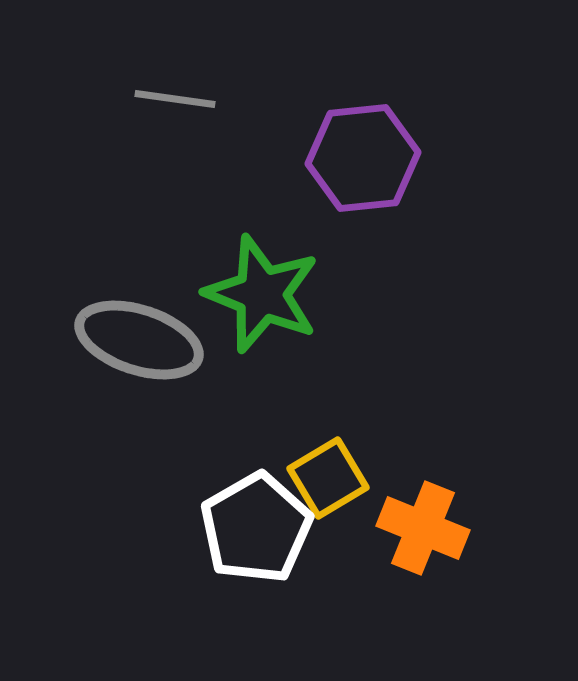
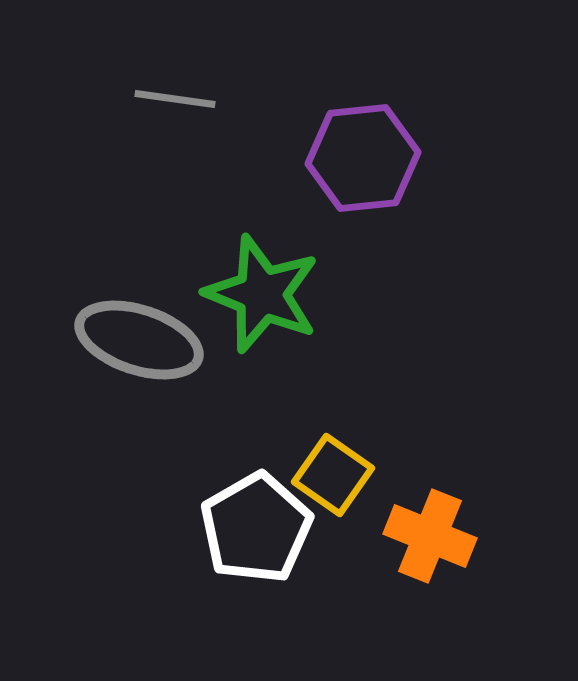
yellow square: moved 5 px right, 3 px up; rotated 24 degrees counterclockwise
orange cross: moved 7 px right, 8 px down
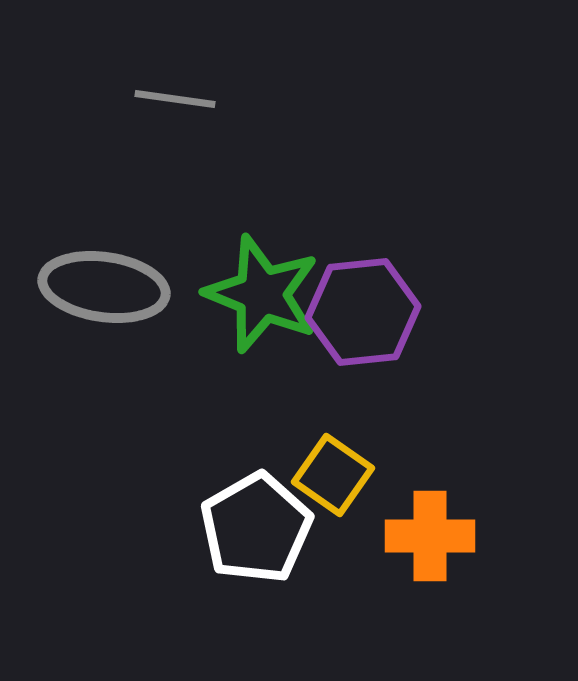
purple hexagon: moved 154 px down
gray ellipse: moved 35 px left, 53 px up; rotated 10 degrees counterclockwise
orange cross: rotated 22 degrees counterclockwise
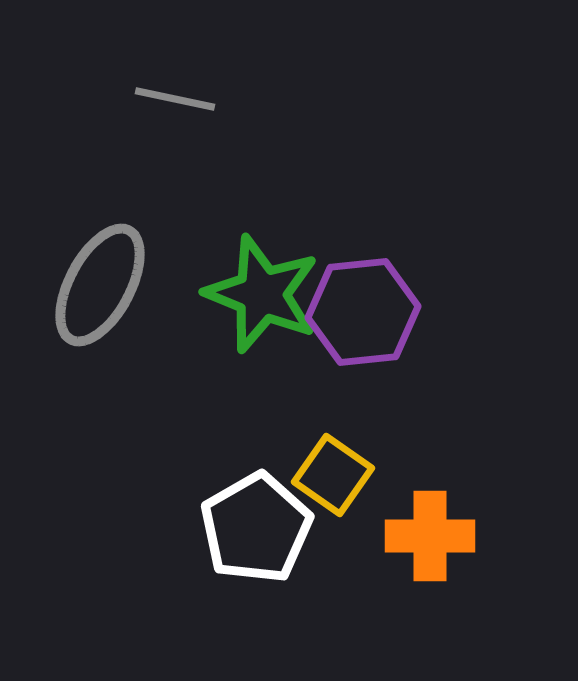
gray line: rotated 4 degrees clockwise
gray ellipse: moved 4 px left, 2 px up; rotated 70 degrees counterclockwise
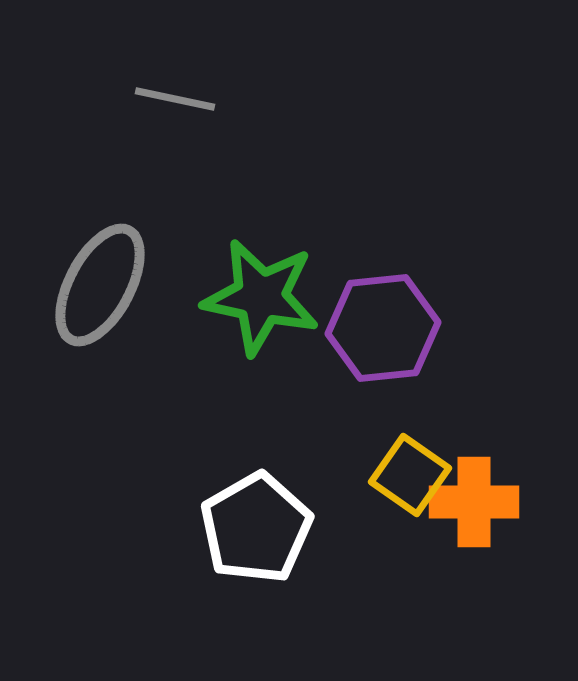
green star: moved 1 px left, 3 px down; rotated 10 degrees counterclockwise
purple hexagon: moved 20 px right, 16 px down
yellow square: moved 77 px right
orange cross: moved 44 px right, 34 px up
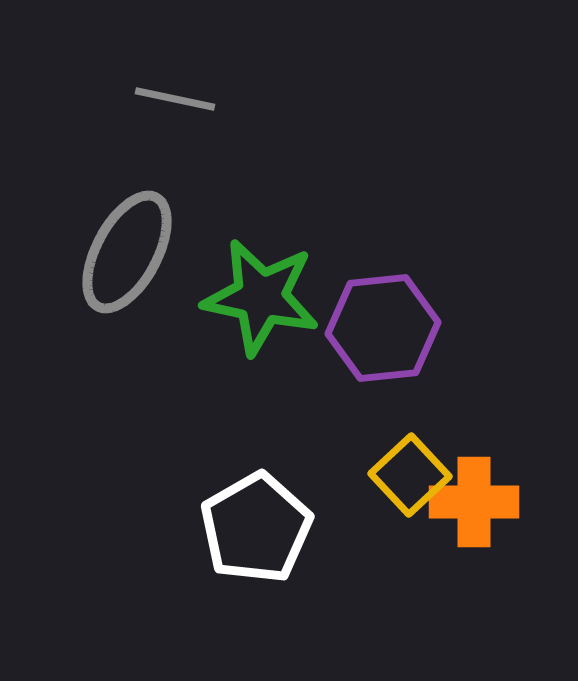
gray ellipse: moved 27 px right, 33 px up
yellow square: rotated 12 degrees clockwise
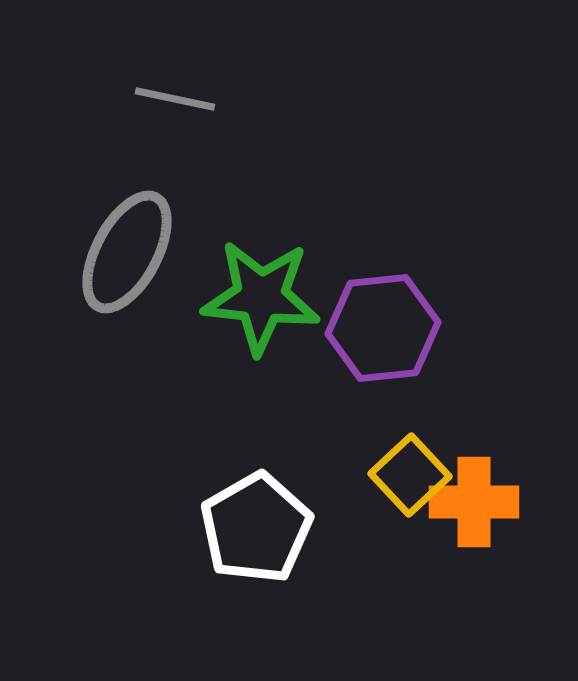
green star: rotated 6 degrees counterclockwise
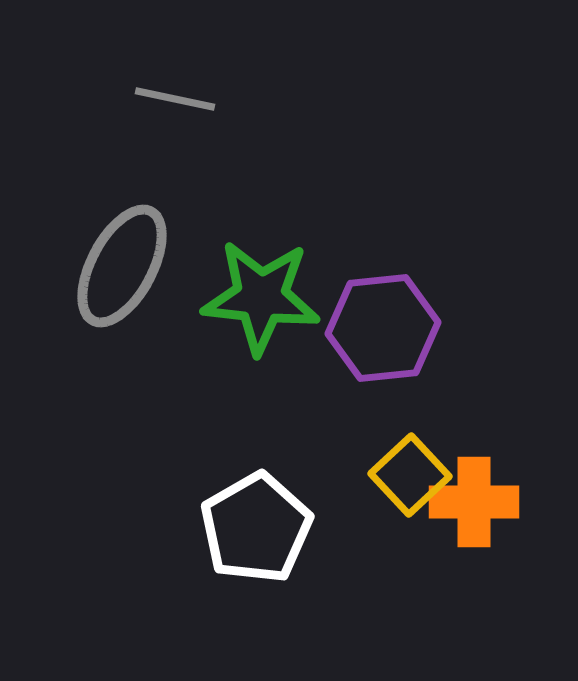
gray ellipse: moved 5 px left, 14 px down
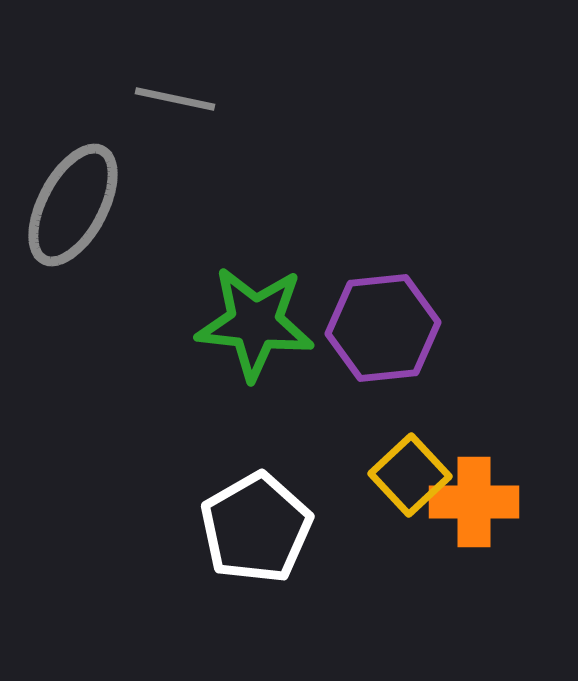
gray ellipse: moved 49 px left, 61 px up
green star: moved 6 px left, 26 px down
